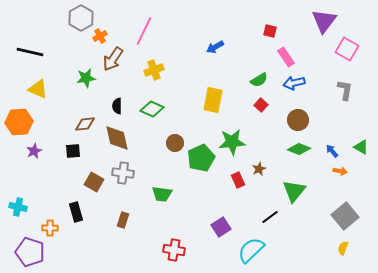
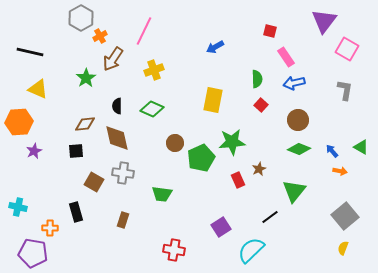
green star at (86, 78): rotated 24 degrees counterclockwise
green semicircle at (259, 80): moved 2 px left, 1 px up; rotated 60 degrees counterclockwise
black square at (73, 151): moved 3 px right
purple pentagon at (30, 252): moved 3 px right, 1 px down; rotated 8 degrees counterclockwise
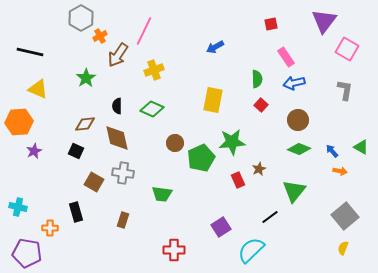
red square at (270, 31): moved 1 px right, 7 px up; rotated 24 degrees counterclockwise
brown arrow at (113, 59): moved 5 px right, 4 px up
black square at (76, 151): rotated 28 degrees clockwise
red cross at (174, 250): rotated 10 degrees counterclockwise
purple pentagon at (33, 253): moved 6 px left
